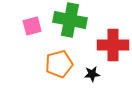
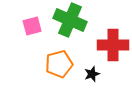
green cross: rotated 12 degrees clockwise
black star: rotated 14 degrees counterclockwise
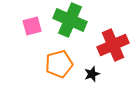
red cross: rotated 24 degrees counterclockwise
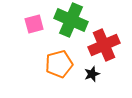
green cross: moved 1 px right
pink square: moved 2 px right, 2 px up
red cross: moved 9 px left
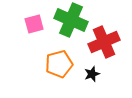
red cross: moved 3 px up
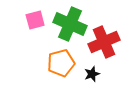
green cross: moved 1 px left, 4 px down
pink square: moved 1 px right, 4 px up
orange pentagon: moved 2 px right, 1 px up
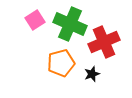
pink square: rotated 18 degrees counterclockwise
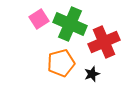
pink square: moved 4 px right, 1 px up
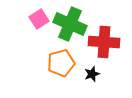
red cross: rotated 28 degrees clockwise
